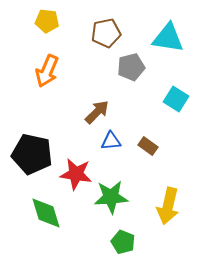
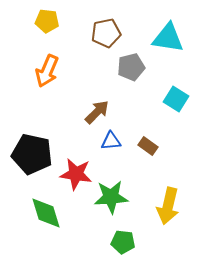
green pentagon: rotated 15 degrees counterclockwise
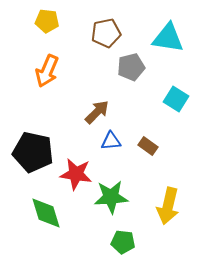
black pentagon: moved 1 px right, 2 px up
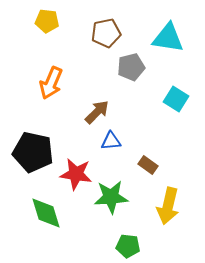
orange arrow: moved 4 px right, 12 px down
brown rectangle: moved 19 px down
green pentagon: moved 5 px right, 4 px down
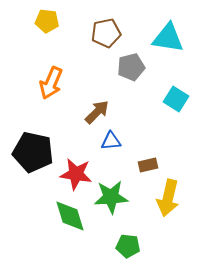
brown rectangle: rotated 48 degrees counterclockwise
yellow arrow: moved 8 px up
green diamond: moved 24 px right, 3 px down
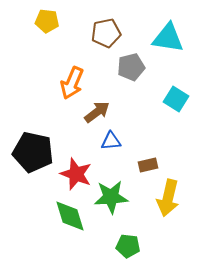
orange arrow: moved 21 px right
brown arrow: rotated 8 degrees clockwise
red star: rotated 12 degrees clockwise
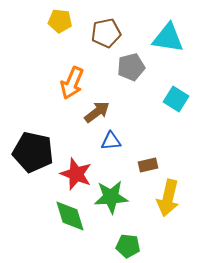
yellow pentagon: moved 13 px right
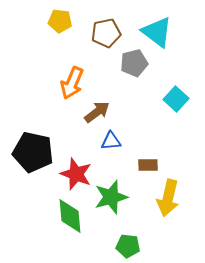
cyan triangle: moved 11 px left, 6 px up; rotated 28 degrees clockwise
gray pentagon: moved 3 px right, 4 px up
cyan square: rotated 10 degrees clockwise
brown rectangle: rotated 12 degrees clockwise
green star: rotated 12 degrees counterclockwise
green diamond: rotated 12 degrees clockwise
